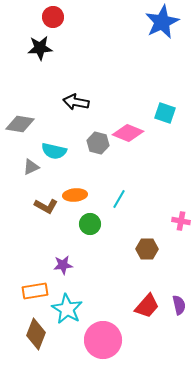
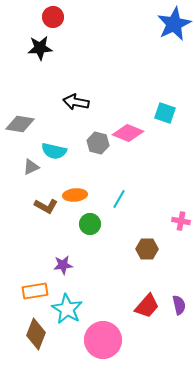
blue star: moved 12 px right, 2 px down
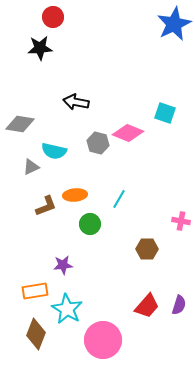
brown L-shape: rotated 50 degrees counterclockwise
purple semicircle: rotated 30 degrees clockwise
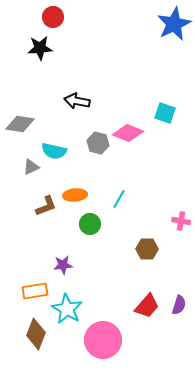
black arrow: moved 1 px right, 1 px up
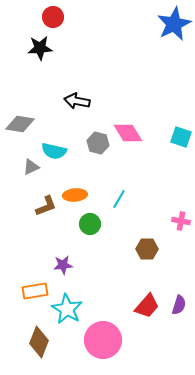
cyan square: moved 16 px right, 24 px down
pink diamond: rotated 36 degrees clockwise
brown diamond: moved 3 px right, 8 px down
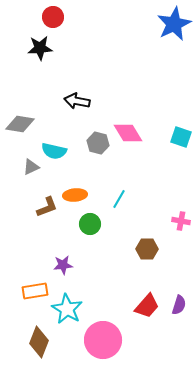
brown L-shape: moved 1 px right, 1 px down
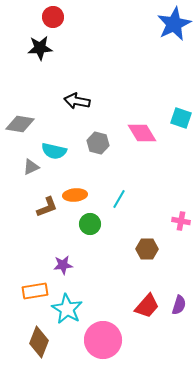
pink diamond: moved 14 px right
cyan square: moved 19 px up
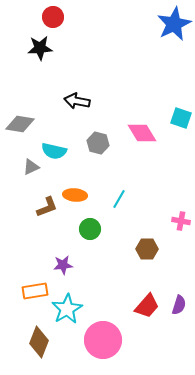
orange ellipse: rotated 10 degrees clockwise
green circle: moved 5 px down
cyan star: rotated 12 degrees clockwise
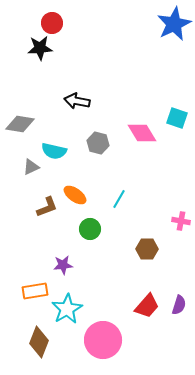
red circle: moved 1 px left, 6 px down
cyan square: moved 4 px left
orange ellipse: rotated 30 degrees clockwise
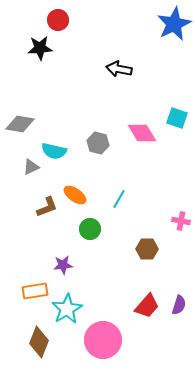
red circle: moved 6 px right, 3 px up
black arrow: moved 42 px right, 32 px up
